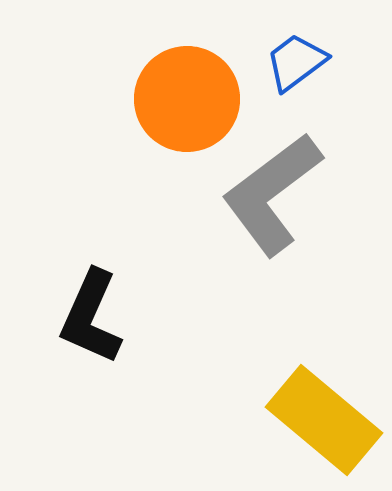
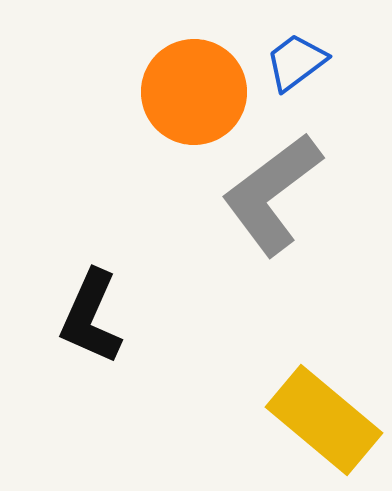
orange circle: moved 7 px right, 7 px up
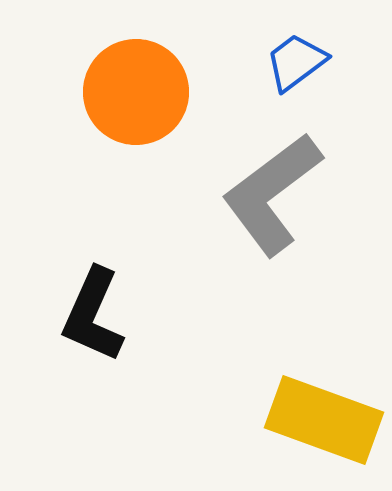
orange circle: moved 58 px left
black L-shape: moved 2 px right, 2 px up
yellow rectangle: rotated 20 degrees counterclockwise
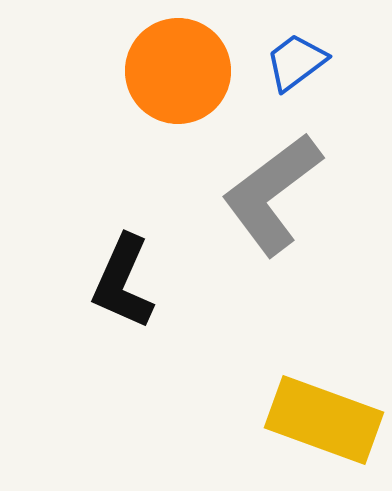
orange circle: moved 42 px right, 21 px up
black L-shape: moved 30 px right, 33 px up
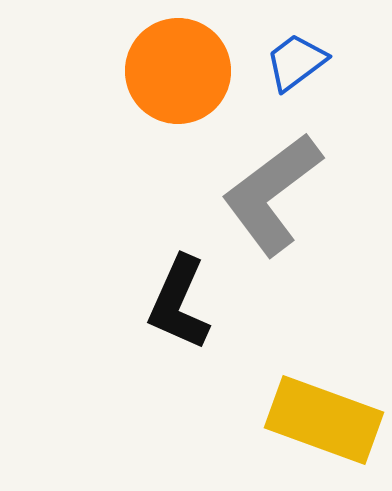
black L-shape: moved 56 px right, 21 px down
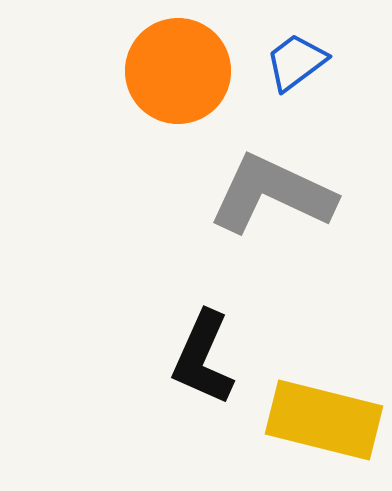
gray L-shape: rotated 62 degrees clockwise
black L-shape: moved 24 px right, 55 px down
yellow rectangle: rotated 6 degrees counterclockwise
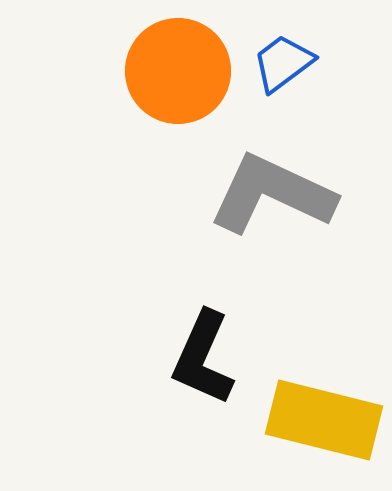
blue trapezoid: moved 13 px left, 1 px down
